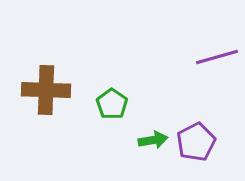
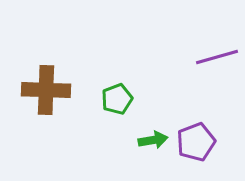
green pentagon: moved 5 px right, 5 px up; rotated 16 degrees clockwise
purple pentagon: rotated 6 degrees clockwise
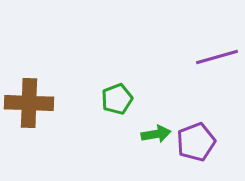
brown cross: moved 17 px left, 13 px down
green arrow: moved 3 px right, 6 px up
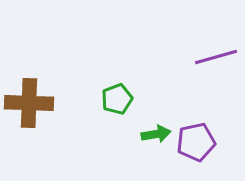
purple line: moved 1 px left
purple pentagon: rotated 9 degrees clockwise
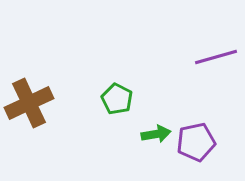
green pentagon: rotated 24 degrees counterclockwise
brown cross: rotated 27 degrees counterclockwise
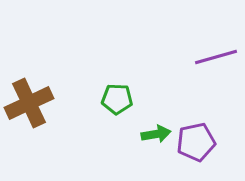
green pentagon: rotated 24 degrees counterclockwise
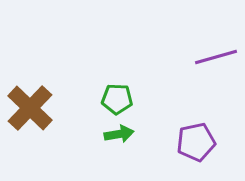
brown cross: moved 1 px right, 5 px down; rotated 21 degrees counterclockwise
green arrow: moved 37 px left
